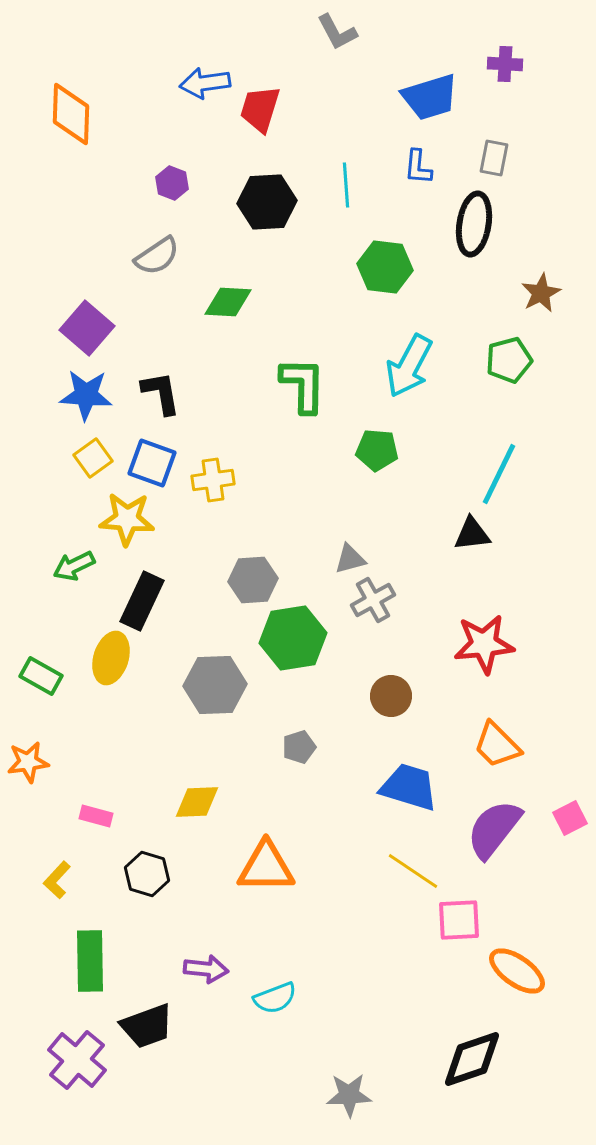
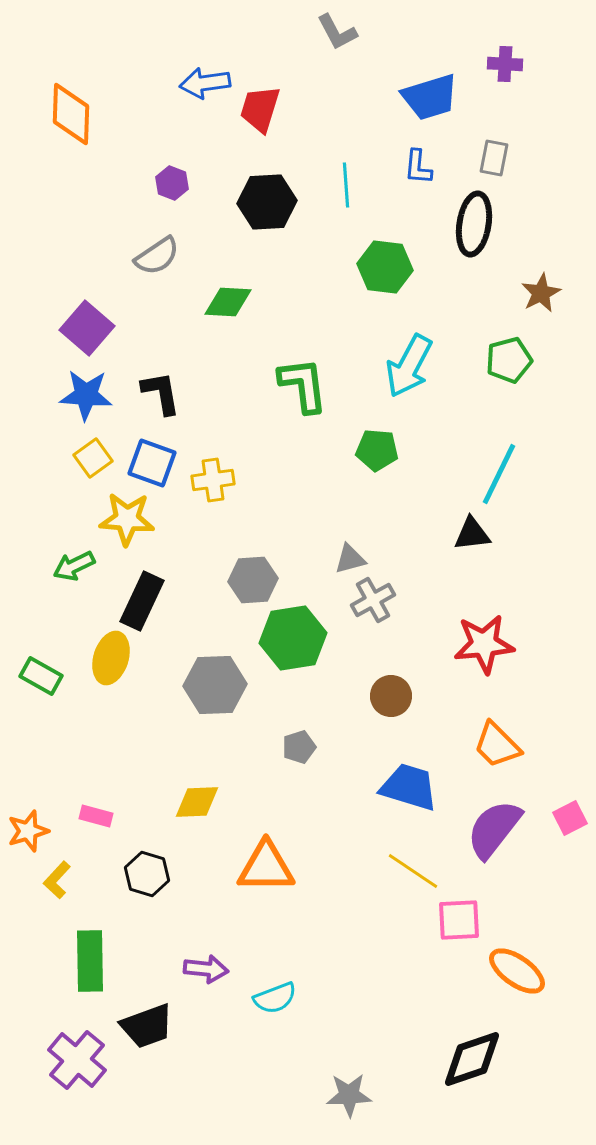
green L-shape at (303, 385): rotated 8 degrees counterclockwise
orange star at (28, 762): moved 69 px down; rotated 9 degrees counterclockwise
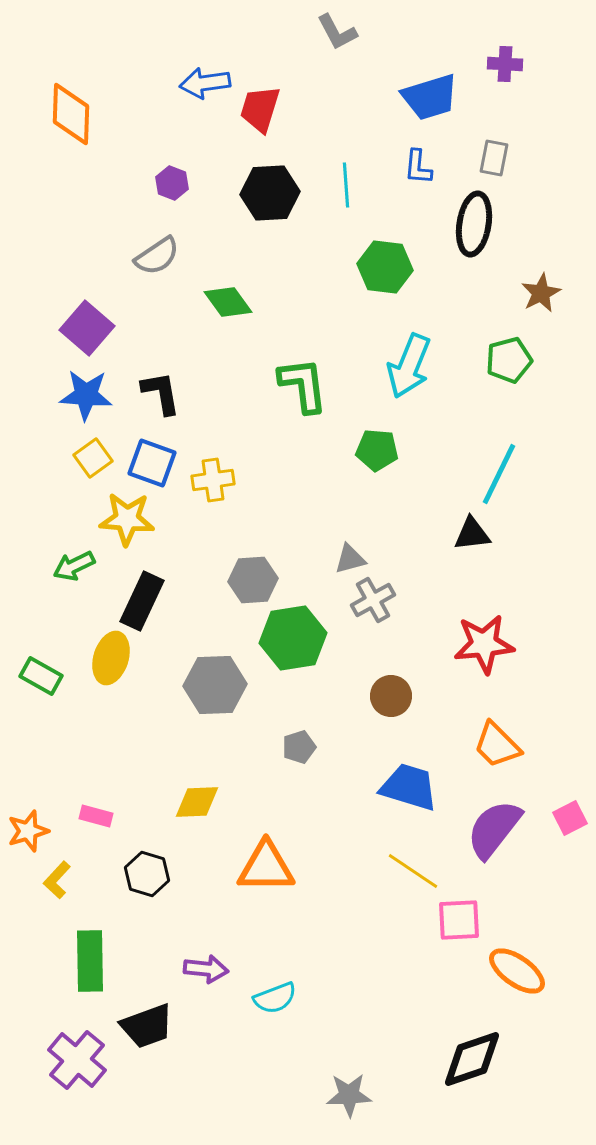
black hexagon at (267, 202): moved 3 px right, 9 px up
green diamond at (228, 302): rotated 51 degrees clockwise
cyan arrow at (409, 366): rotated 6 degrees counterclockwise
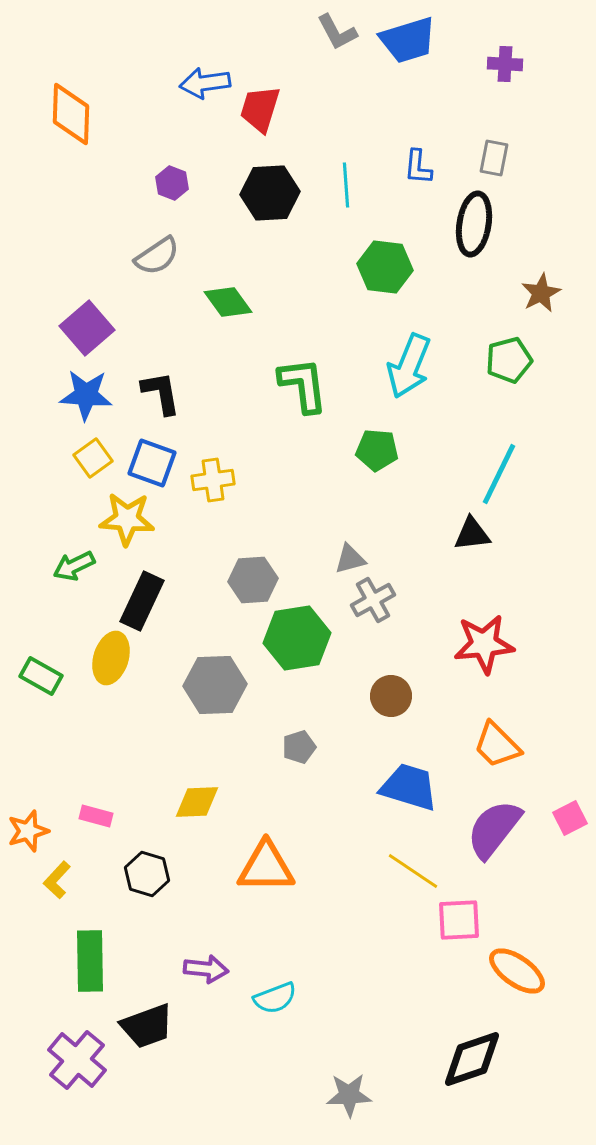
blue trapezoid at (430, 97): moved 22 px left, 57 px up
purple square at (87, 328): rotated 8 degrees clockwise
green hexagon at (293, 638): moved 4 px right
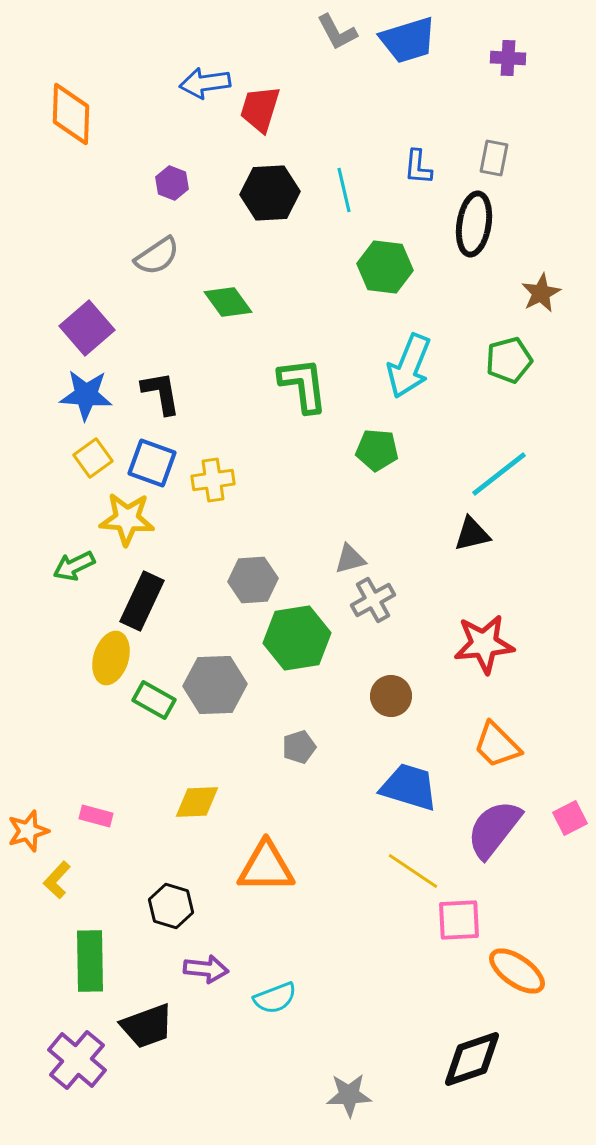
purple cross at (505, 64): moved 3 px right, 6 px up
cyan line at (346, 185): moved 2 px left, 5 px down; rotated 9 degrees counterclockwise
cyan line at (499, 474): rotated 26 degrees clockwise
black triangle at (472, 534): rotated 6 degrees counterclockwise
green rectangle at (41, 676): moved 113 px right, 24 px down
black hexagon at (147, 874): moved 24 px right, 32 px down
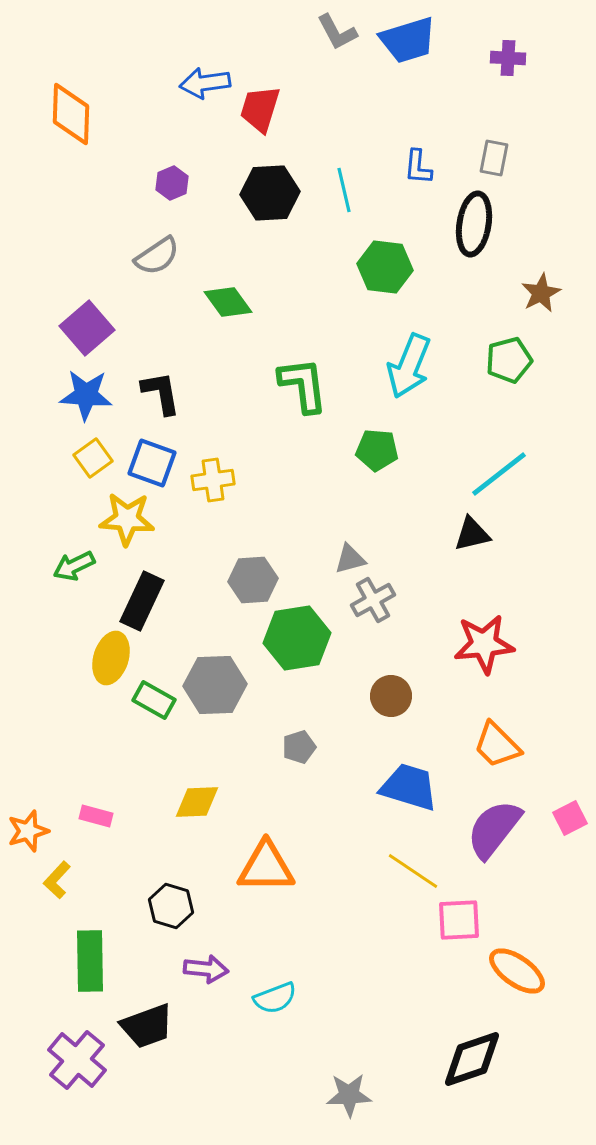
purple hexagon at (172, 183): rotated 16 degrees clockwise
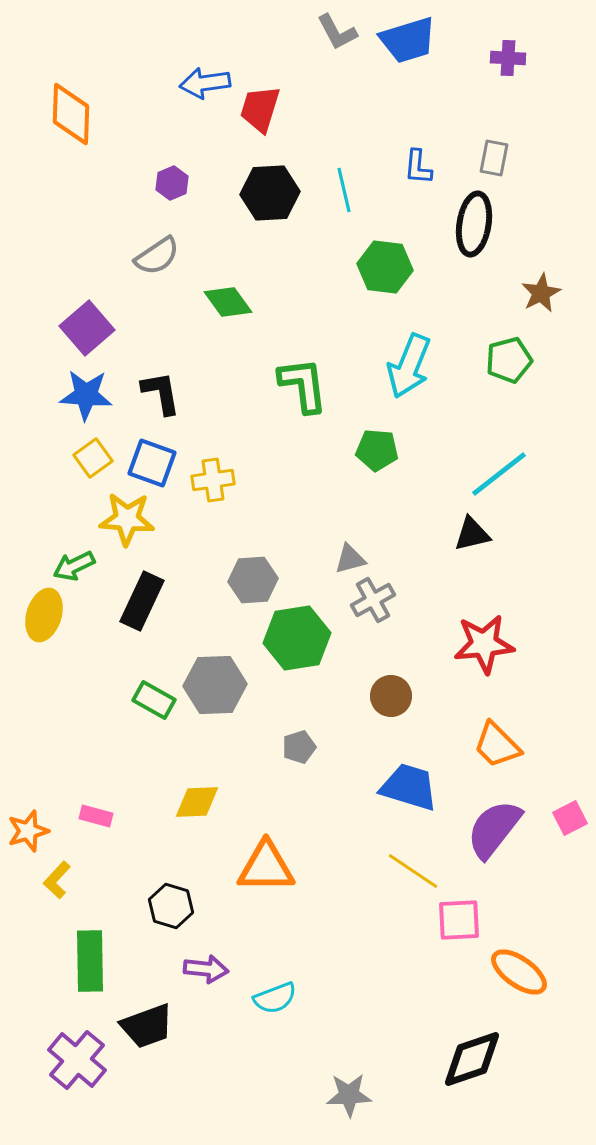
yellow ellipse at (111, 658): moved 67 px left, 43 px up
orange ellipse at (517, 971): moved 2 px right, 1 px down
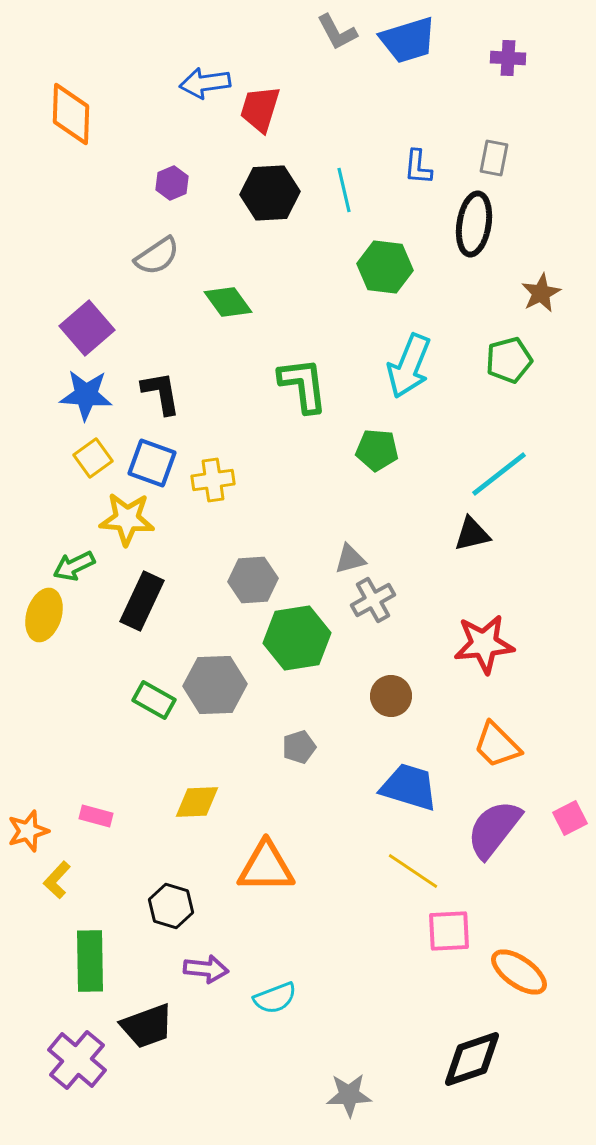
pink square at (459, 920): moved 10 px left, 11 px down
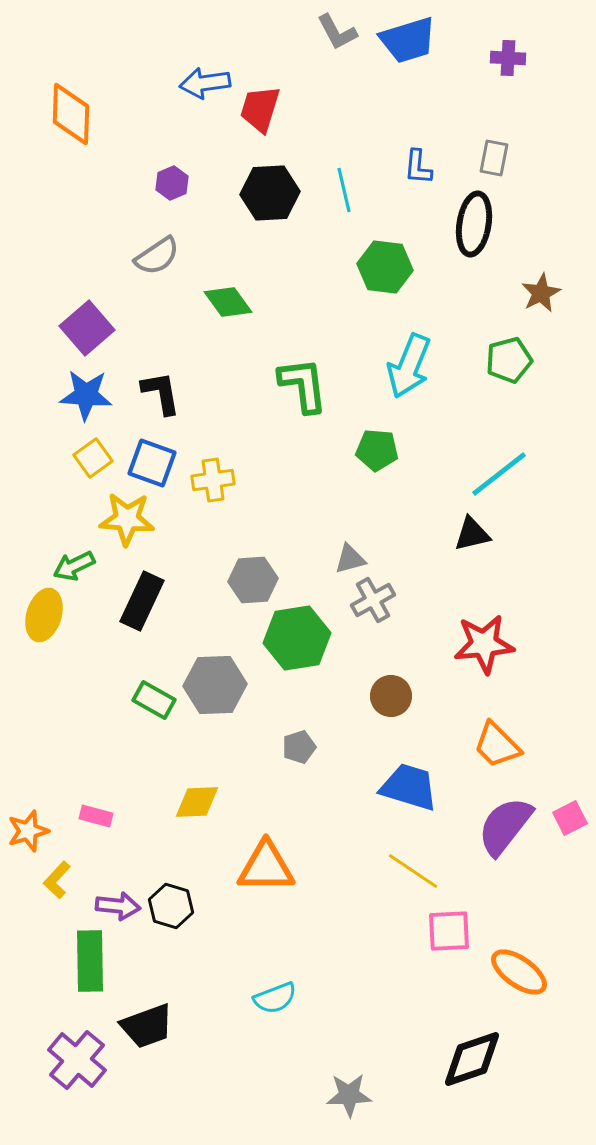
purple semicircle at (494, 829): moved 11 px right, 3 px up
purple arrow at (206, 969): moved 88 px left, 63 px up
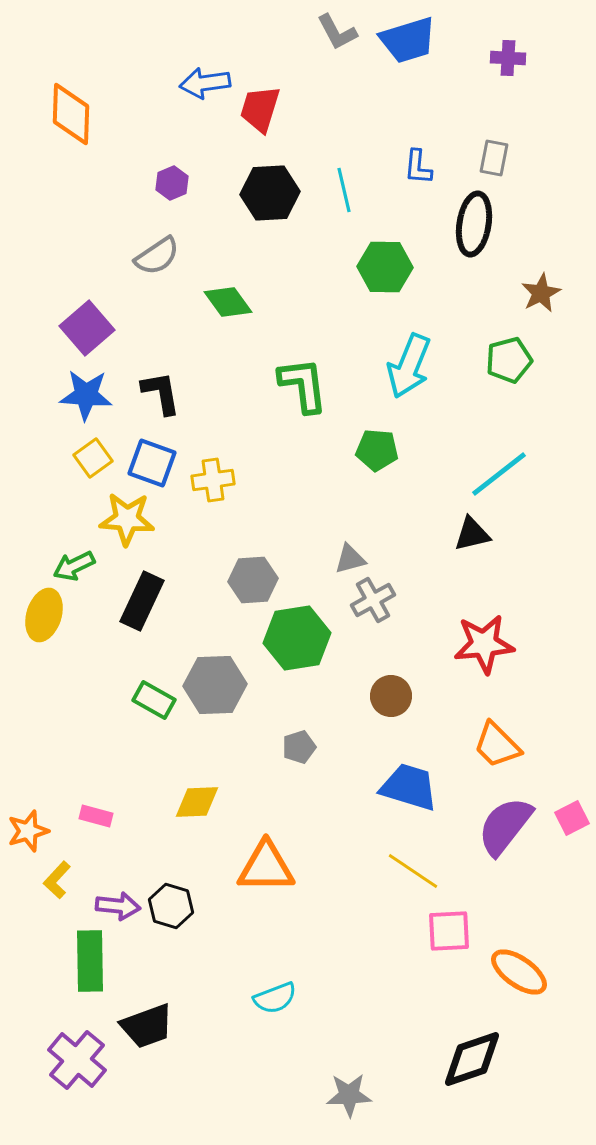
green hexagon at (385, 267): rotated 6 degrees counterclockwise
pink square at (570, 818): moved 2 px right
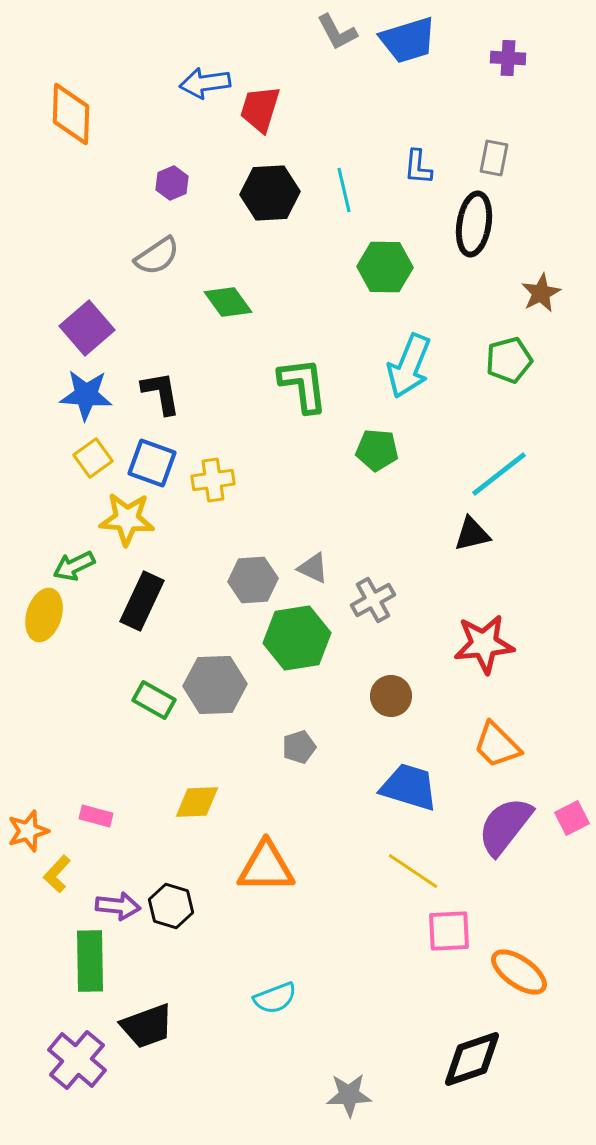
gray triangle at (350, 559): moved 37 px left, 9 px down; rotated 40 degrees clockwise
yellow L-shape at (57, 880): moved 6 px up
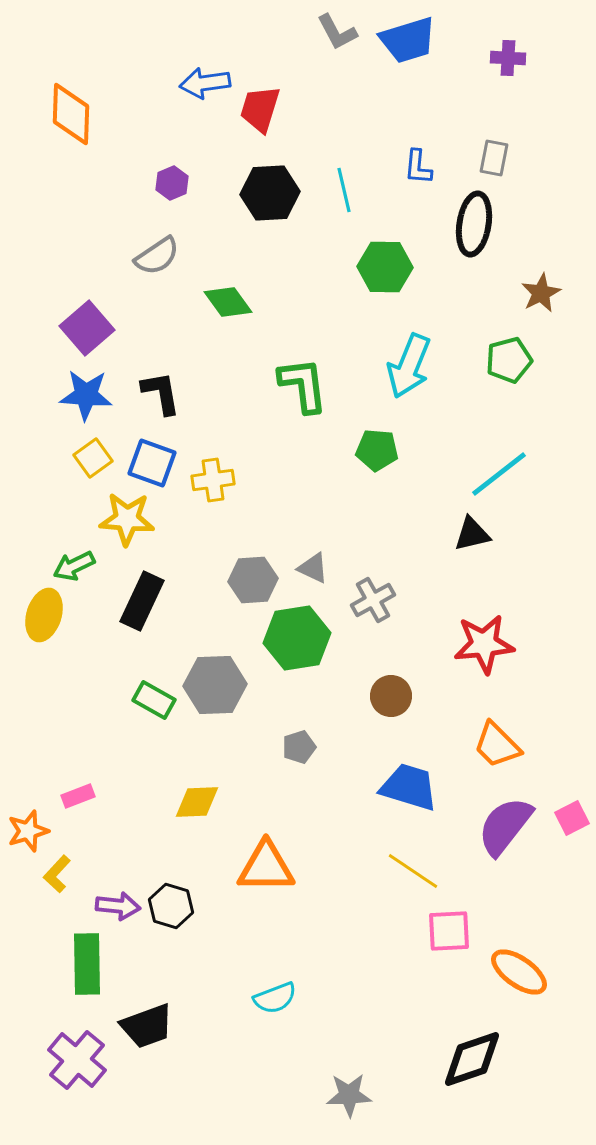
pink rectangle at (96, 816): moved 18 px left, 20 px up; rotated 36 degrees counterclockwise
green rectangle at (90, 961): moved 3 px left, 3 px down
